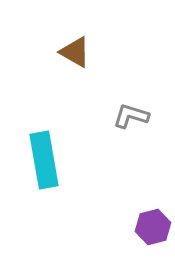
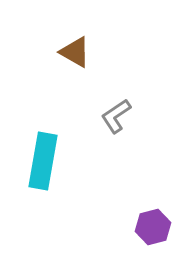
gray L-shape: moved 15 px left; rotated 51 degrees counterclockwise
cyan rectangle: moved 1 px left, 1 px down; rotated 20 degrees clockwise
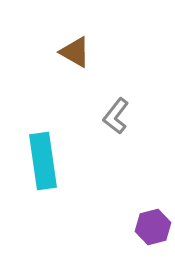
gray L-shape: rotated 18 degrees counterclockwise
cyan rectangle: rotated 18 degrees counterclockwise
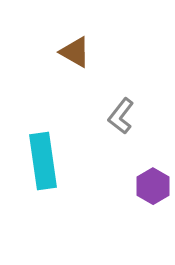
gray L-shape: moved 5 px right
purple hexagon: moved 41 px up; rotated 16 degrees counterclockwise
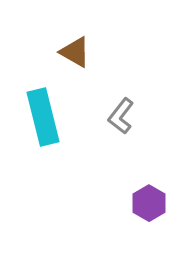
cyan rectangle: moved 44 px up; rotated 6 degrees counterclockwise
purple hexagon: moved 4 px left, 17 px down
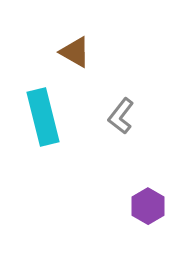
purple hexagon: moved 1 px left, 3 px down
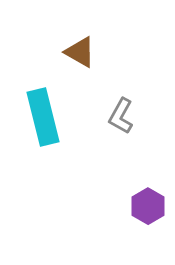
brown triangle: moved 5 px right
gray L-shape: rotated 9 degrees counterclockwise
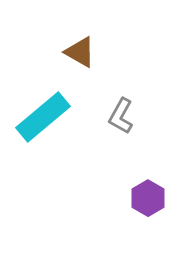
cyan rectangle: rotated 64 degrees clockwise
purple hexagon: moved 8 px up
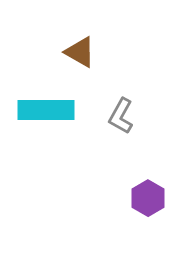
cyan rectangle: moved 3 px right, 7 px up; rotated 40 degrees clockwise
